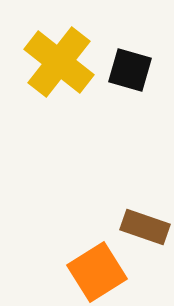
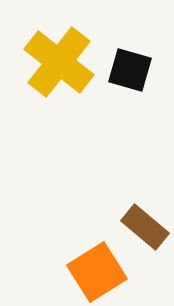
brown rectangle: rotated 21 degrees clockwise
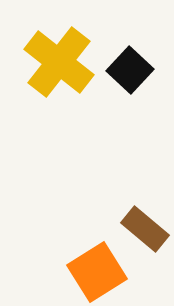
black square: rotated 27 degrees clockwise
brown rectangle: moved 2 px down
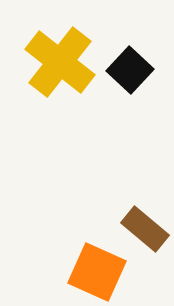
yellow cross: moved 1 px right
orange square: rotated 34 degrees counterclockwise
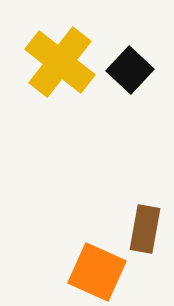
brown rectangle: rotated 60 degrees clockwise
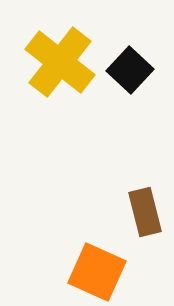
brown rectangle: moved 17 px up; rotated 24 degrees counterclockwise
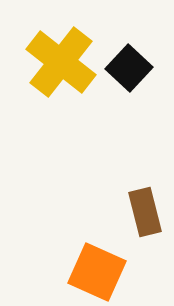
yellow cross: moved 1 px right
black square: moved 1 px left, 2 px up
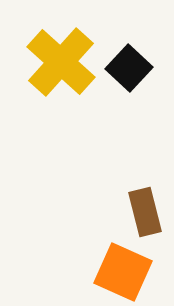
yellow cross: rotated 4 degrees clockwise
orange square: moved 26 px right
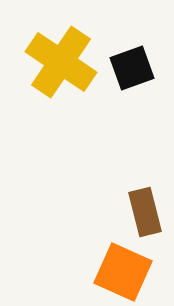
yellow cross: rotated 8 degrees counterclockwise
black square: moved 3 px right; rotated 27 degrees clockwise
